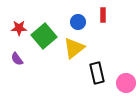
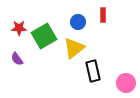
green square: rotated 10 degrees clockwise
black rectangle: moved 4 px left, 2 px up
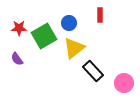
red rectangle: moved 3 px left
blue circle: moved 9 px left, 1 px down
black rectangle: rotated 30 degrees counterclockwise
pink circle: moved 2 px left
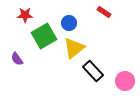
red rectangle: moved 4 px right, 3 px up; rotated 56 degrees counterclockwise
red star: moved 6 px right, 13 px up
pink circle: moved 1 px right, 2 px up
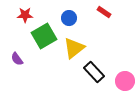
blue circle: moved 5 px up
black rectangle: moved 1 px right, 1 px down
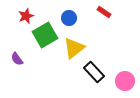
red star: moved 1 px right, 1 px down; rotated 21 degrees counterclockwise
green square: moved 1 px right, 1 px up
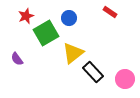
red rectangle: moved 6 px right
green square: moved 1 px right, 2 px up
yellow triangle: moved 1 px left, 5 px down
black rectangle: moved 1 px left
pink circle: moved 2 px up
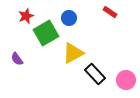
yellow triangle: rotated 10 degrees clockwise
black rectangle: moved 2 px right, 2 px down
pink circle: moved 1 px right, 1 px down
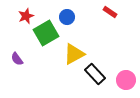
blue circle: moved 2 px left, 1 px up
yellow triangle: moved 1 px right, 1 px down
